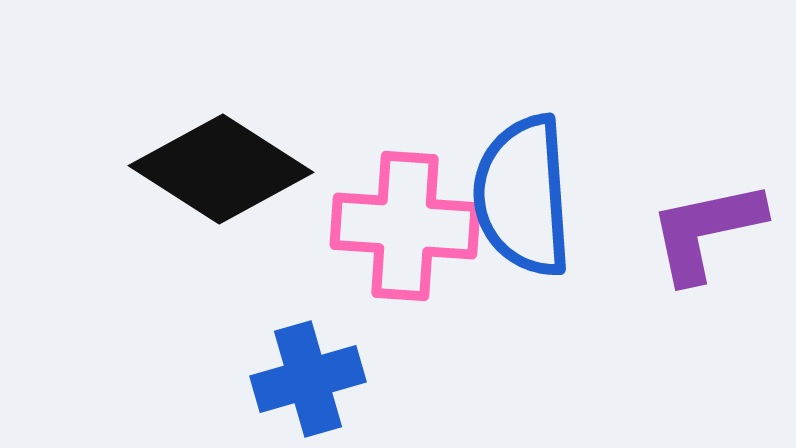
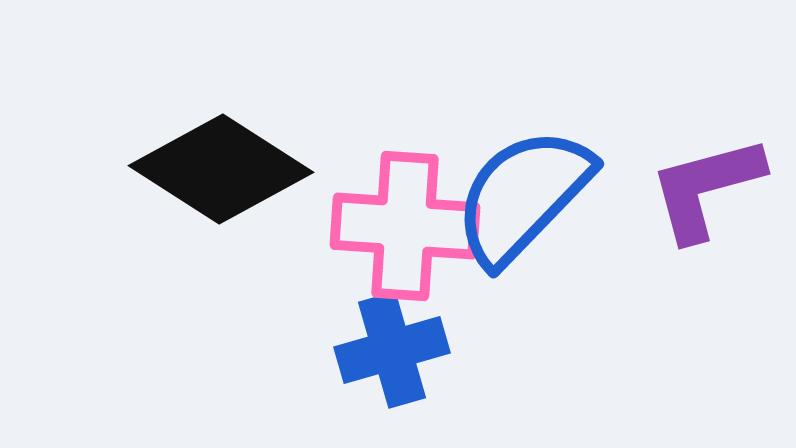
blue semicircle: rotated 48 degrees clockwise
purple L-shape: moved 43 px up; rotated 3 degrees counterclockwise
blue cross: moved 84 px right, 29 px up
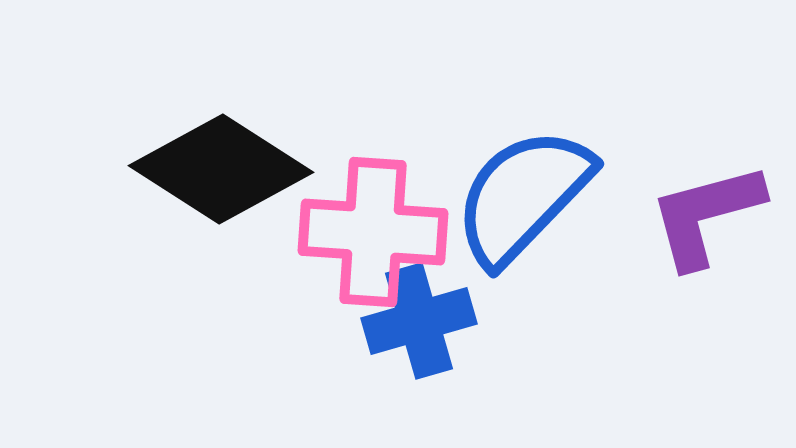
purple L-shape: moved 27 px down
pink cross: moved 32 px left, 6 px down
blue cross: moved 27 px right, 29 px up
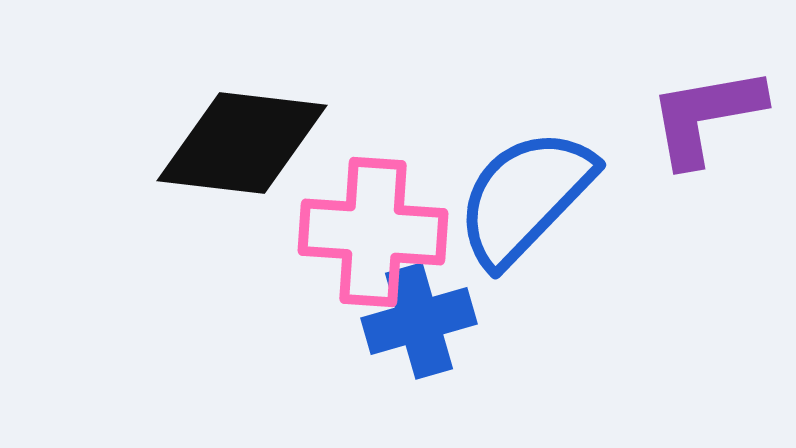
black diamond: moved 21 px right, 26 px up; rotated 26 degrees counterclockwise
blue semicircle: moved 2 px right, 1 px down
purple L-shape: moved 99 px up; rotated 5 degrees clockwise
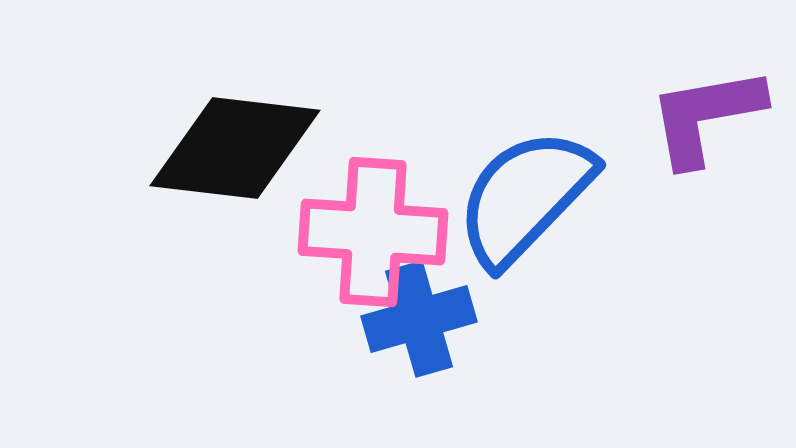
black diamond: moved 7 px left, 5 px down
blue cross: moved 2 px up
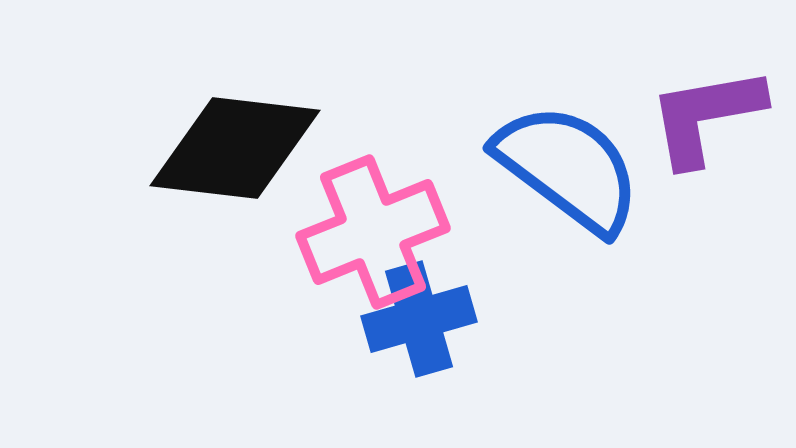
blue semicircle: moved 43 px right, 29 px up; rotated 83 degrees clockwise
pink cross: rotated 26 degrees counterclockwise
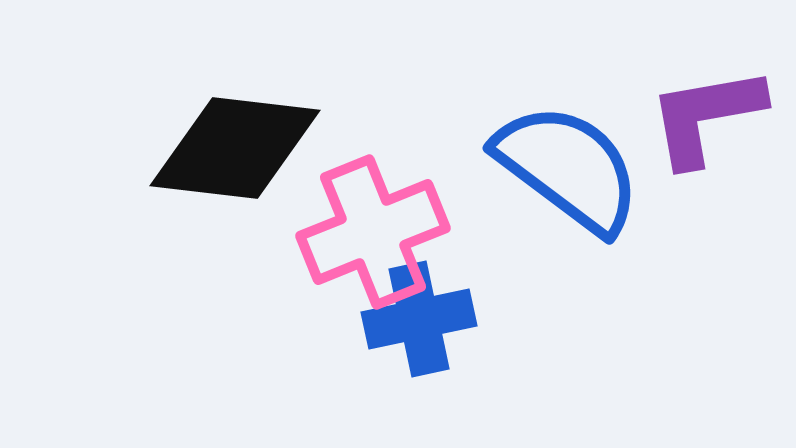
blue cross: rotated 4 degrees clockwise
